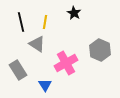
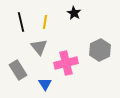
gray triangle: moved 2 px right, 3 px down; rotated 18 degrees clockwise
gray hexagon: rotated 10 degrees clockwise
pink cross: rotated 15 degrees clockwise
blue triangle: moved 1 px up
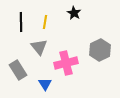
black line: rotated 12 degrees clockwise
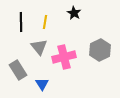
pink cross: moved 2 px left, 6 px up
blue triangle: moved 3 px left
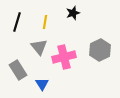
black star: moved 1 px left; rotated 24 degrees clockwise
black line: moved 4 px left; rotated 18 degrees clockwise
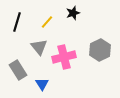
yellow line: moved 2 px right; rotated 32 degrees clockwise
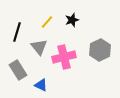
black star: moved 1 px left, 7 px down
black line: moved 10 px down
blue triangle: moved 1 px left, 1 px down; rotated 32 degrees counterclockwise
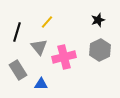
black star: moved 26 px right
blue triangle: moved 1 px up; rotated 24 degrees counterclockwise
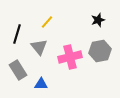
black line: moved 2 px down
gray hexagon: moved 1 px down; rotated 15 degrees clockwise
pink cross: moved 6 px right
